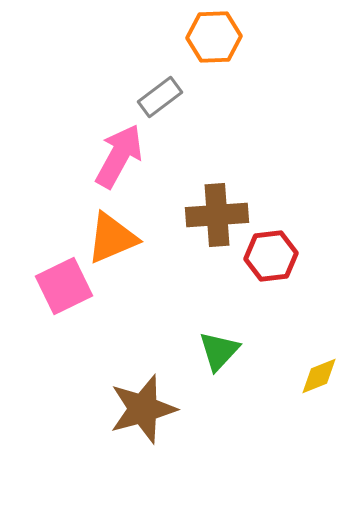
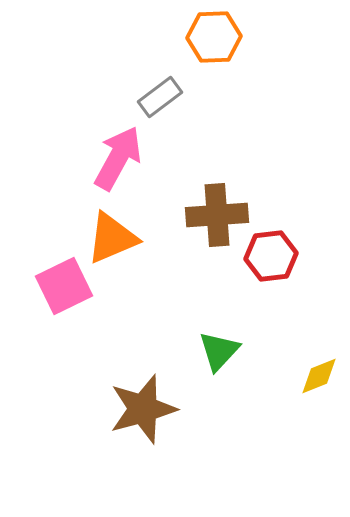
pink arrow: moved 1 px left, 2 px down
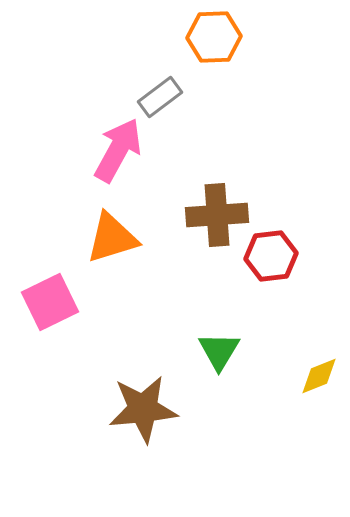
pink arrow: moved 8 px up
orange triangle: rotated 6 degrees clockwise
pink square: moved 14 px left, 16 px down
green triangle: rotated 12 degrees counterclockwise
brown star: rotated 10 degrees clockwise
